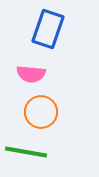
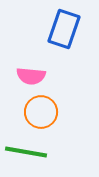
blue rectangle: moved 16 px right
pink semicircle: moved 2 px down
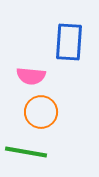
blue rectangle: moved 5 px right, 13 px down; rotated 15 degrees counterclockwise
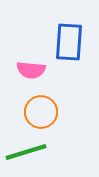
pink semicircle: moved 6 px up
green line: rotated 27 degrees counterclockwise
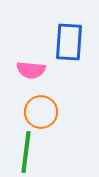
green line: rotated 66 degrees counterclockwise
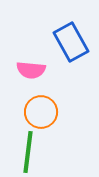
blue rectangle: moved 2 px right; rotated 33 degrees counterclockwise
green line: moved 2 px right
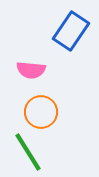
blue rectangle: moved 11 px up; rotated 63 degrees clockwise
green line: rotated 39 degrees counterclockwise
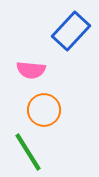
blue rectangle: rotated 9 degrees clockwise
orange circle: moved 3 px right, 2 px up
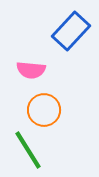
green line: moved 2 px up
